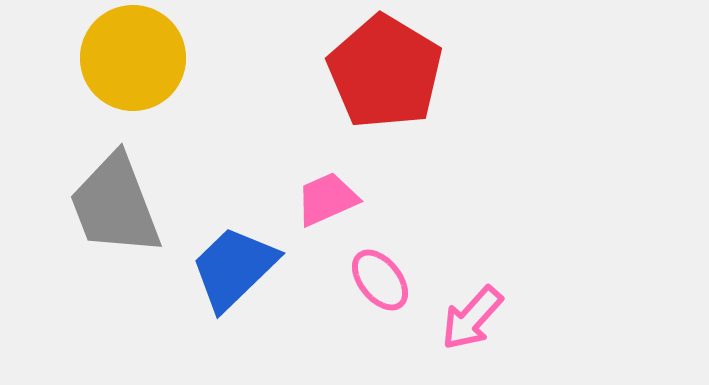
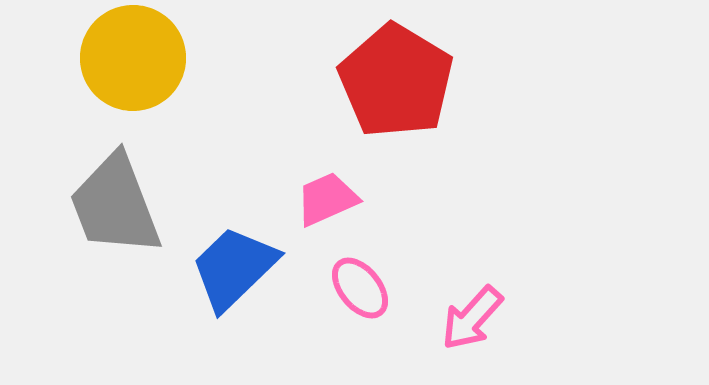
red pentagon: moved 11 px right, 9 px down
pink ellipse: moved 20 px left, 8 px down
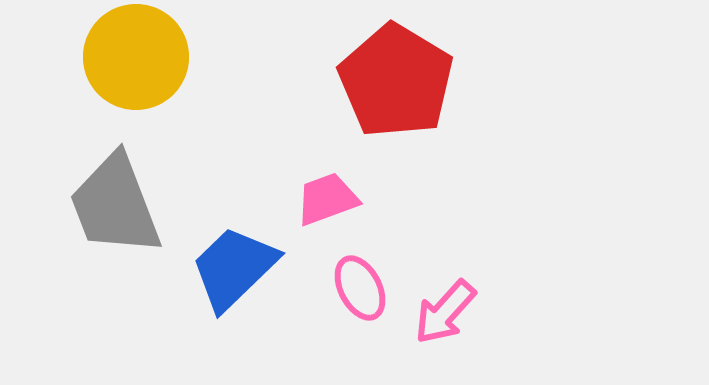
yellow circle: moved 3 px right, 1 px up
pink trapezoid: rotated 4 degrees clockwise
pink ellipse: rotated 12 degrees clockwise
pink arrow: moved 27 px left, 6 px up
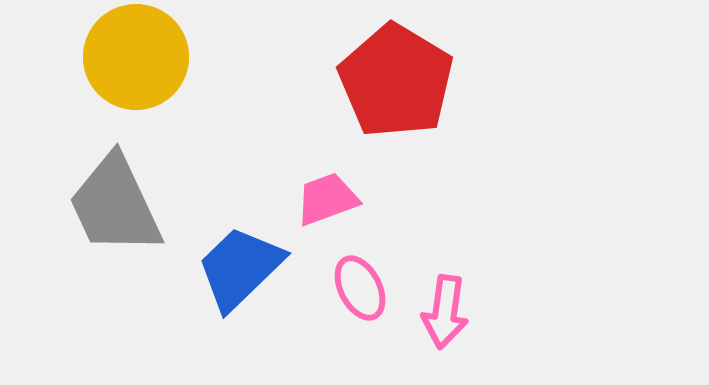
gray trapezoid: rotated 4 degrees counterclockwise
blue trapezoid: moved 6 px right
pink arrow: rotated 34 degrees counterclockwise
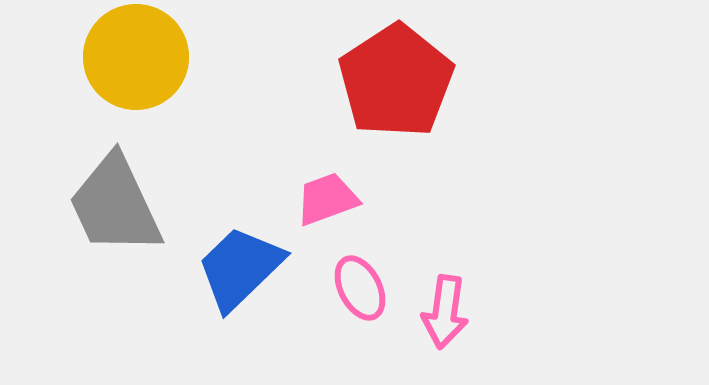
red pentagon: rotated 8 degrees clockwise
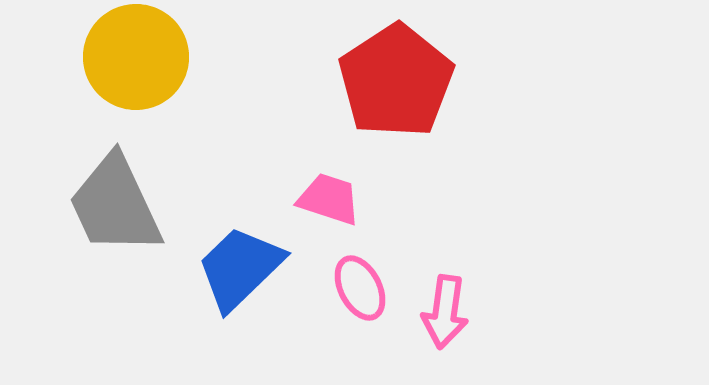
pink trapezoid: moved 2 px right; rotated 38 degrees clockwise
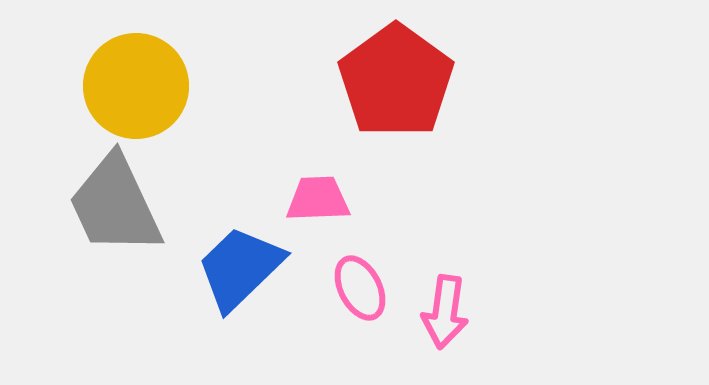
yellow circle: moved 29 px down
red pentagon: rotated 3 degrees counterclockwise
pink trapezoid: moved 11 px left; rotated 20 degrees counterclockwise
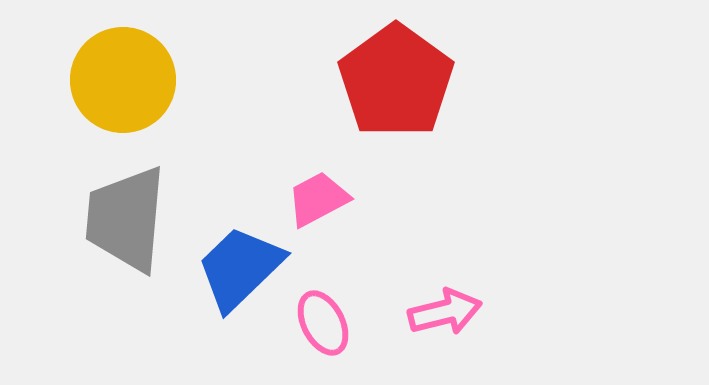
yellow circle: moved 13 px left, 6 px up
pink trapezoid: rotated 26 degrees counterclockwise
gray trapezoid: moved 11 px right, 14 px down; rotated 30 degrees clockwise
pink ellipse: moved 37 px left, 35 px down
pink arrow: rotated 112 degrees counterclockwise
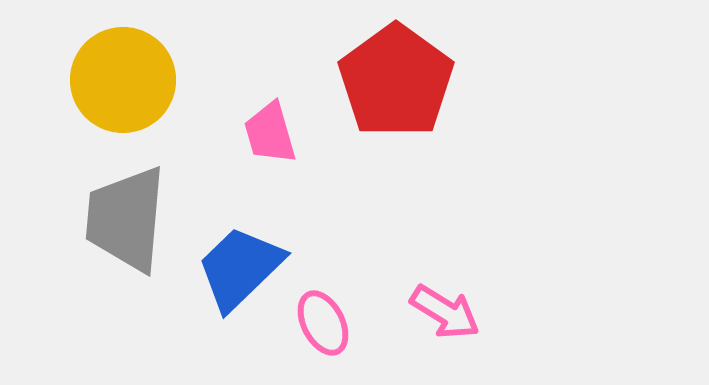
pink trapezoid: moved 48 px left, 66 px up; rotated 78 degrees counterclockwise
pink arrow: rotated 46 degrees clockwise
